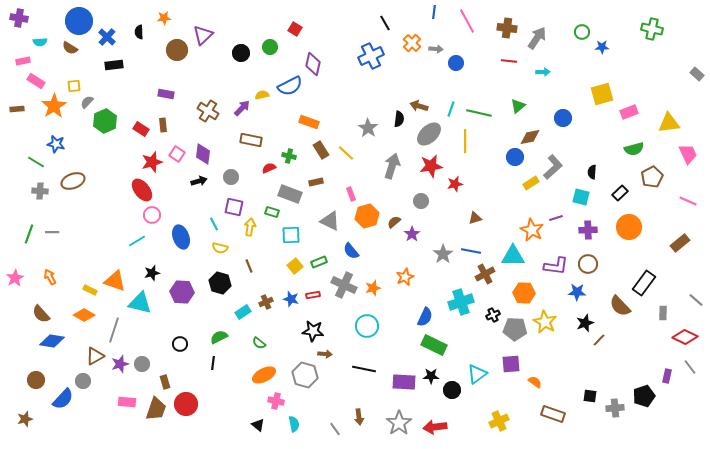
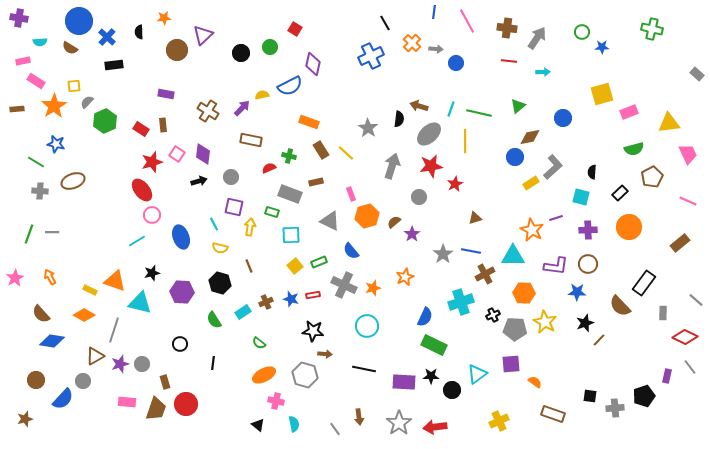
red star at (455, 184): rotated 14 degrees counterclockwise
gray circle at (421, 201): moved 2 px left, 4 px up
green semicircle at (219, 337): moved 5 px left, 17 px up; rotated 96 degrees counterclockwise
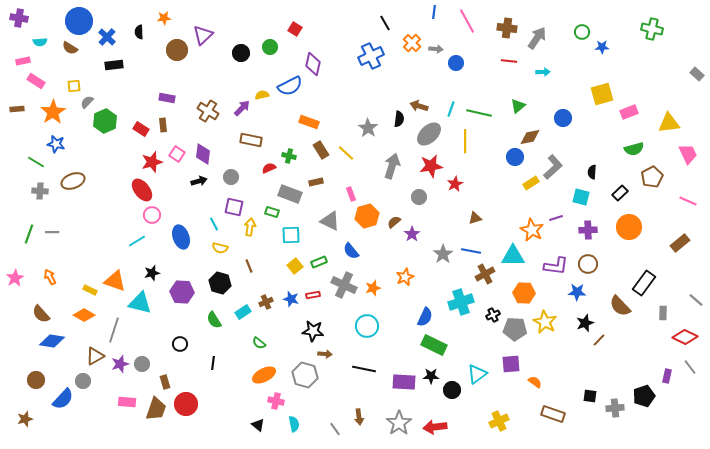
purple rectangle at (166, 94): moved 1 px right, 4 px down
orange star at (54, 106): moved 1 px left, 6 px down
